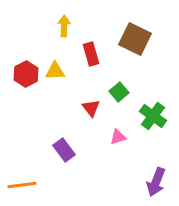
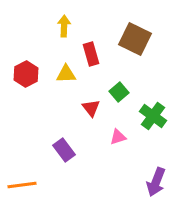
yellow triangle: moved 11 px right, 3 px down
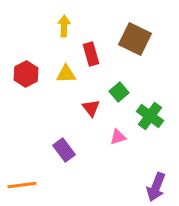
green cross: moved 3 px left
purple arrow: moved 5 px down
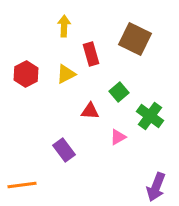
yellow triangle: rotated 25 degrees counterclockwise
red triangle: moved 1 px left, 3 px down; rotated 48 degrees counterclockwise
pink triangle: rotated 12 degrees counterclockwise
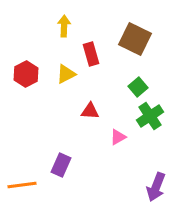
green square: moved 19 px right, 5 px up
green cross: rotated 20 degrees clockwise
purple rectangle: moved 3 px left, 15 px down; rotated 60 degrees clockwise
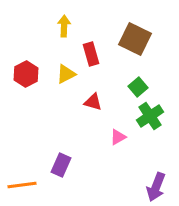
red triangle: moved 3 px right, 9 px up; rotated 12 degrees clockwise
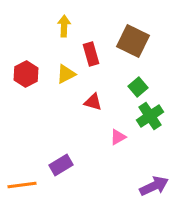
brown square: moved 2 px left, 2 px down
purple rectangle: rotated 35 degrees clockwise
purple arrow: moved 2 px left, 1 px up; rotated 136 degrees counterclockwise
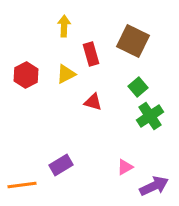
red hexagon: moved 1 px down
pink triangle: moved 7 px right, 30 px down
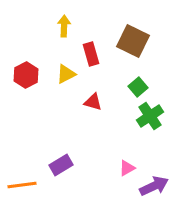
pink triangle: moved 2 px right, 1 px down
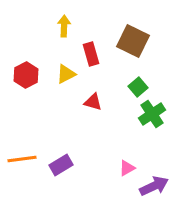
green cross: moved 2 px right, 2 px up
orange line: moved 26 px up
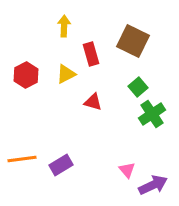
pink triangle: moved 2 px down; rotated 42 degrees counterclockwise
purple arrow: moved 1 px left, 1 px up
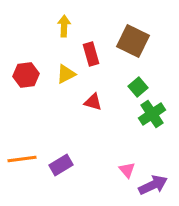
red hexagon: rotated 20 degrees clockwise
